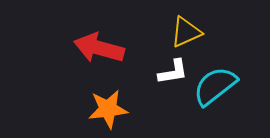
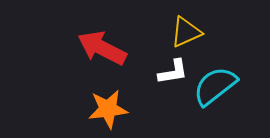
red arrow: moved 3 px right; rotated 12 degrees clockwise
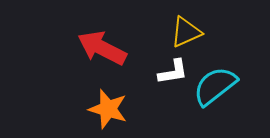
orange star: rotated 24 degrees clockwise
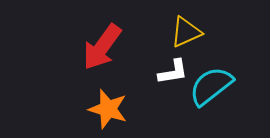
red arrow: moved 1 px up; rotated 81 degrees counterclockwise
cyan semicircle: moved 4 px left
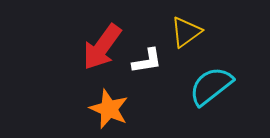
yellow triangle: rotated 12 degrees counterclockwise
white L-shape: moved 26 px left, 11 px up
orange star: moved 1 px right; rotated 6 degrees clockwise
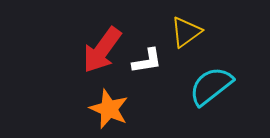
red arrow: moved 3 px down
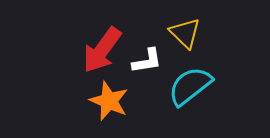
yellow triangle: moved 1 px left, 1 px down; rotated 40 degrees counterclockwise
cyan semicircle: moved 21 px left
orange star: moved 8 px up
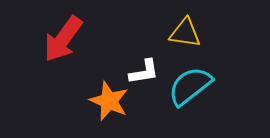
yellow triangle: rotated 36 degrees counterclockwise
red arrow: moved 39 px left, 11 px up
white L-shape: moved 3 px left, 11 px down
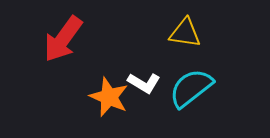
white L-shape: moved 11 px down; rotated 40 degrees clockwise
cyan semicircle: moved 1 px right, 2 px down
orange star: moved 4 px up
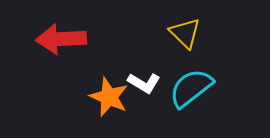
yellow triangle: rotated 36 degrees clockwise
red arrow: moved 2 px left; rotated 51 degrees clockwise
